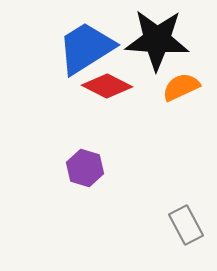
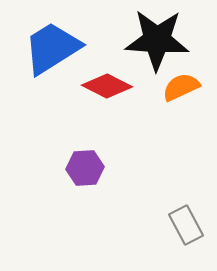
blue trapezoid: moved 34 px left
purple hexagon: rotated 21 degrees counterclockwise
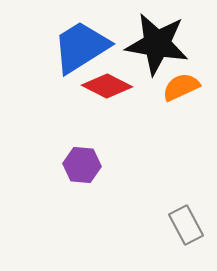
black star: moved 4 px down; rotated 6 degrees clockwise
blue trapezoid: moved 29 px right, 1 px up
purple hexagon: moved 3 px left, 3 px up; rotated 9 degrees clockwise
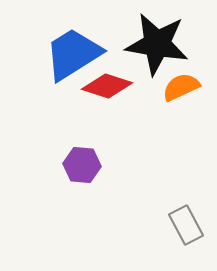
blue trapezoid: moved 8 px left, 7 px down
red diamond: rotated 9 degrees counterclockwise
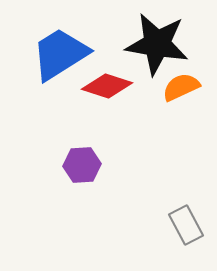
blue trapezoid: moved 13 px left
purple hexagon: rotated 9 degrees counterclockwise
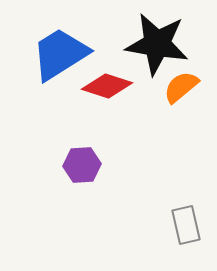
orange semicircle: rotated 15 degrees counterclockwise
gray rectangle: rotated 15 degrees clockwise
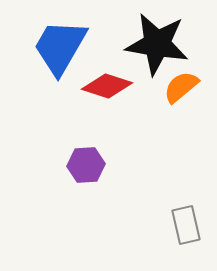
blue trapezoid: moved 7 px up; rotated 28 degrees counterclockwise
purple hexagon: moved 4 px right
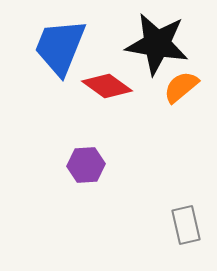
blue trapezoid: rotated 8 degrees counterclockwise
red diamond: rotated 18 degrees clockwise
